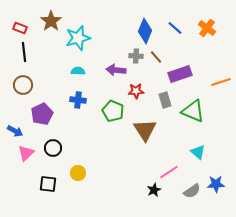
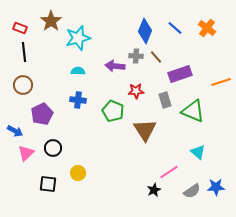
purple arrow: moved 1 px left, 4 px up
blue star: moved 3 px down
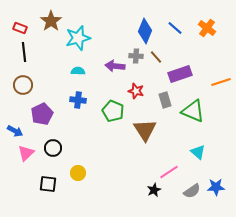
red star: rotated 21 degrees clockwise
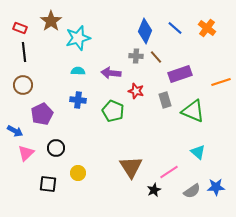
purple arrow: moved 4 px left, 7 px down
brown triangle: moved 14 px left, 37 px down
black circle: moved 3 px right
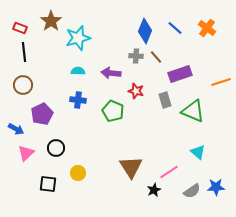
blue arrow: moved 1 px right, 2 px up
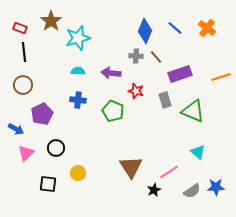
orange line: moved 5 px up
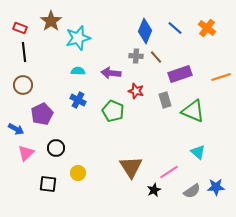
blue cross: rotated 21 degrees clockwise
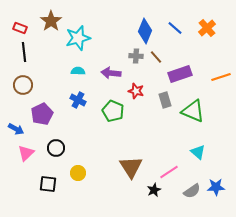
orange cross: rotated 12 degrees clockwise
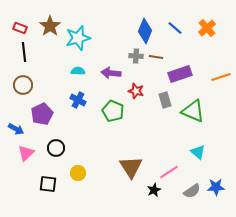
brown star: moved 1 px left, 5 px down
brown line: rotated 40 degrees counterclockwise
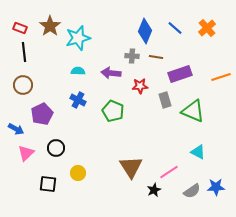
gray cross: moved 4 px left
red star: moved 4 px right, 5 px up; rotated 21 degrees counterclockwise
cyan triangle: rotated 14 degrees counterclockwise
